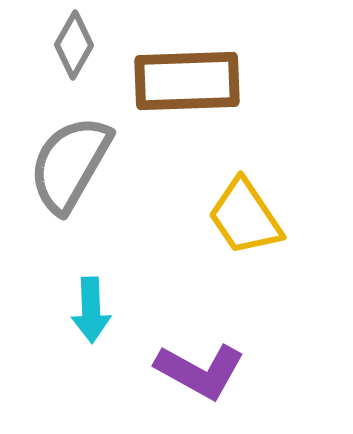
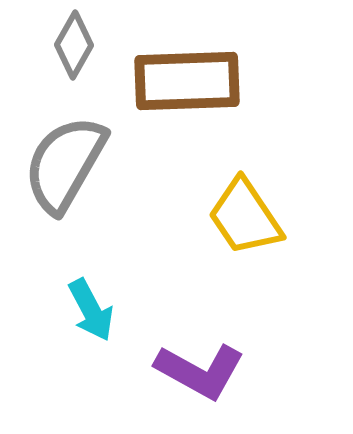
gray semicircle: moved 5 px left
cyan arrow: rotated 26 degrees counterclockwise
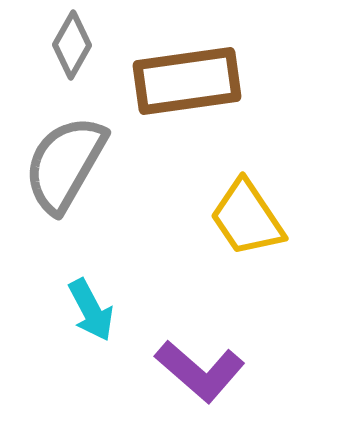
gray diamond: moved 2 px left
brown rectangle: rotated 6 degrees counterclockwise
yellow trapezoid: moved 2 px right, 1 px down
purple L-shape: rotated 12 degrees clockwise
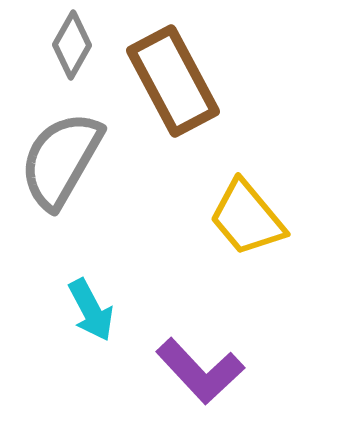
brown rectangle: moved 14 px left; rotated 70 degrees clockwise
gray semicircle: moved 4 px left, 4 px up
yellow trapezoid: rotated 6 degrees counterclockwise
purple L-shape: rotated 6 degrees clockwise
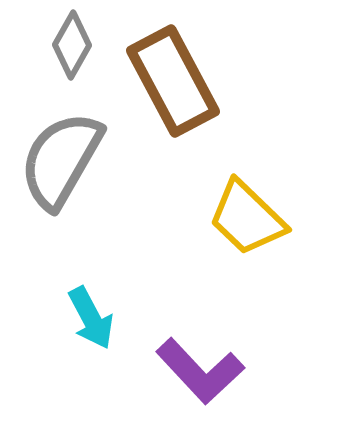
yellow trapezoid: rotated 6 degrees counterclockwise
cyan arrow: moved 8 px down
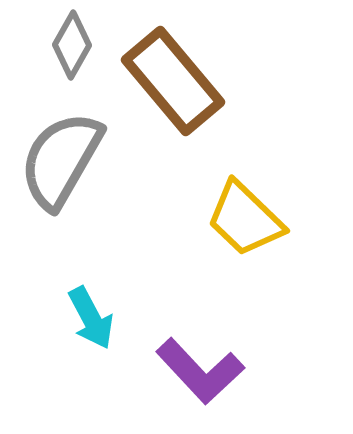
brown rectangle: rotated 12 degrees counterclockwise
yellow trapezoid: moved 2 px left, 1 px down
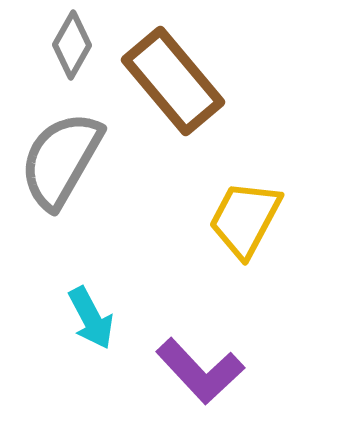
yellow trapezoid: rotated 74 degrees clockwise
